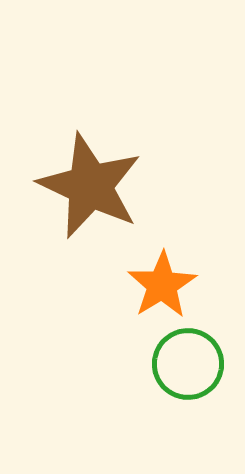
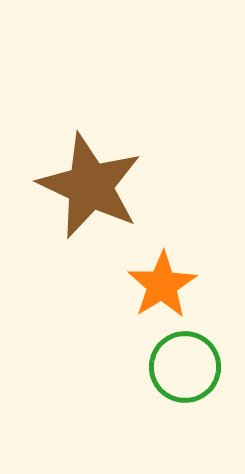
green circle: moved 3 px left, 3 px down
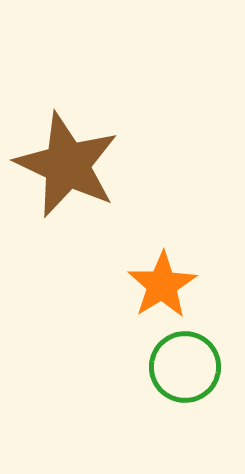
brown star: moved 23 px left, 21 px up
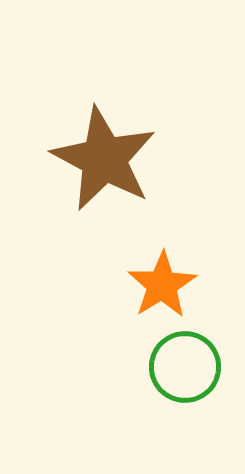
brown star: moved 37 px right, 6 px up; rotated 3 degrees clockwise
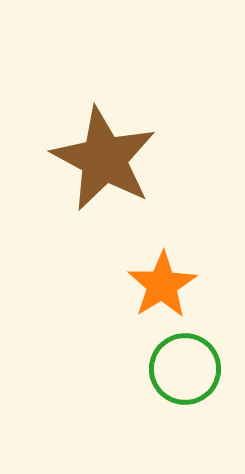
green circle: moved 2 px down
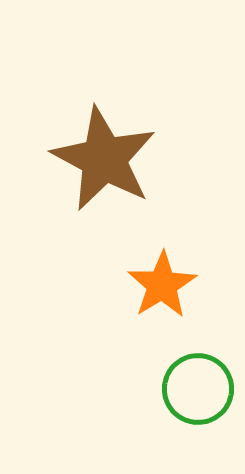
green circle: moved 13 px right, 20 px down
